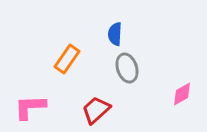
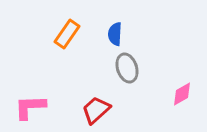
orange rectangle: moved 25 px up
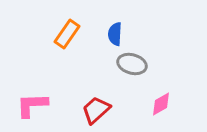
gray ellipse: moved 5 px right, 4 px up; rotated 56 degrees counterclockwise
pink diamond: moved 21 px left, 10 px down
pink L-shape: moved 2 px right, 2 px up
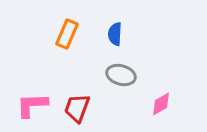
orange rectangle: rotated 12 degrees counterclockwise
gray ellipse: moved 11 px left, 11 px down
red trapezoid: moved 19 px left, 2 px up; rotated 28 degrees counterclockwise
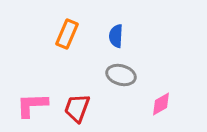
blue semicircle: moved 1 px right, 2 px down
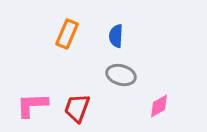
pink diamond: moved 2 px left, 2 px down
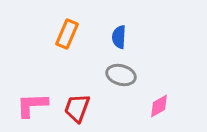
blue semicircle: moved 3 px right, 1 px down
